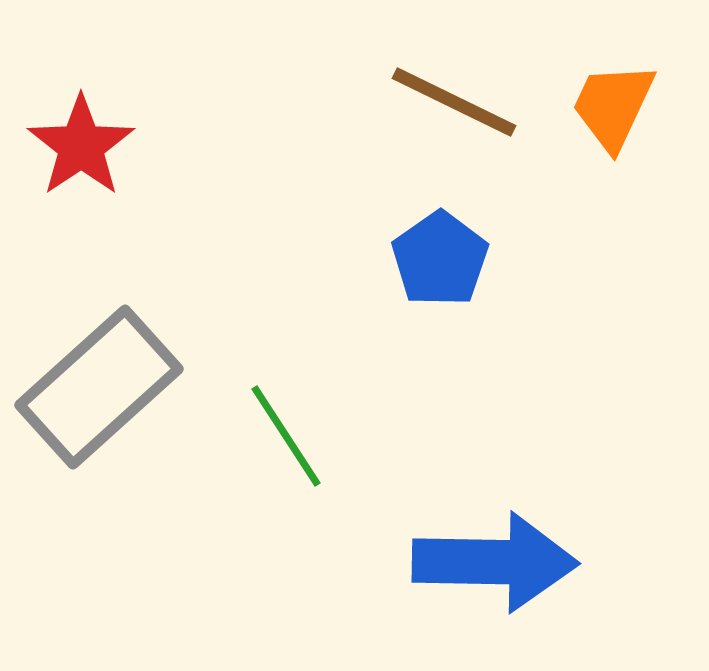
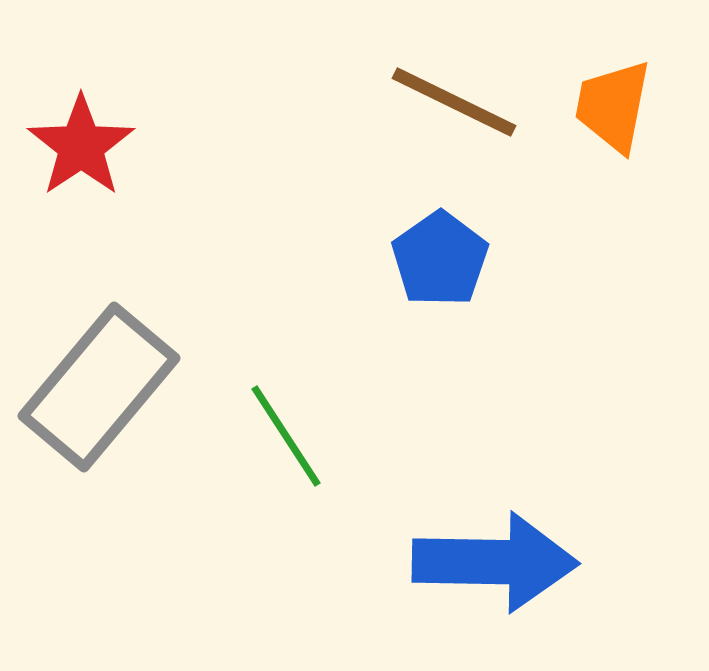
orange trapezoid: rotated 14 degrees counterclockwise
gray rectangle: rotated 8 degrees counterclockwise
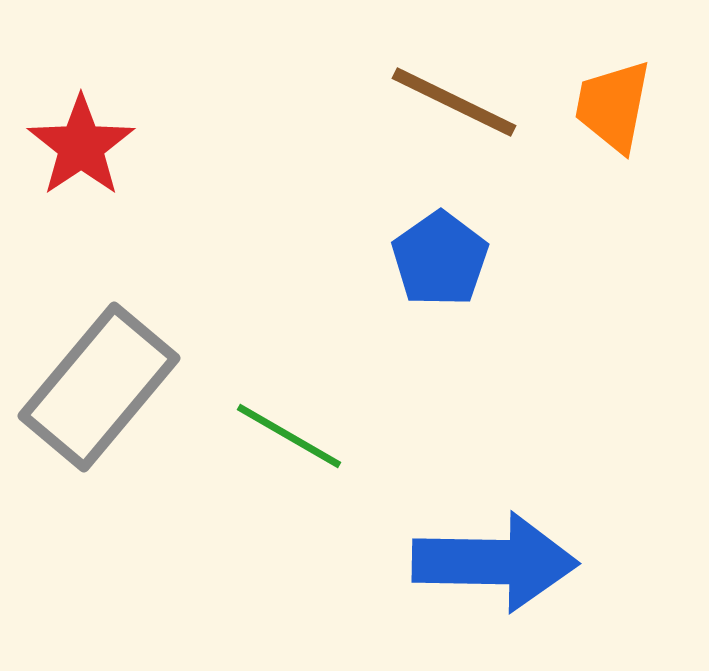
green line: moved 3 px right; rotated 27 degrees counterclockwise
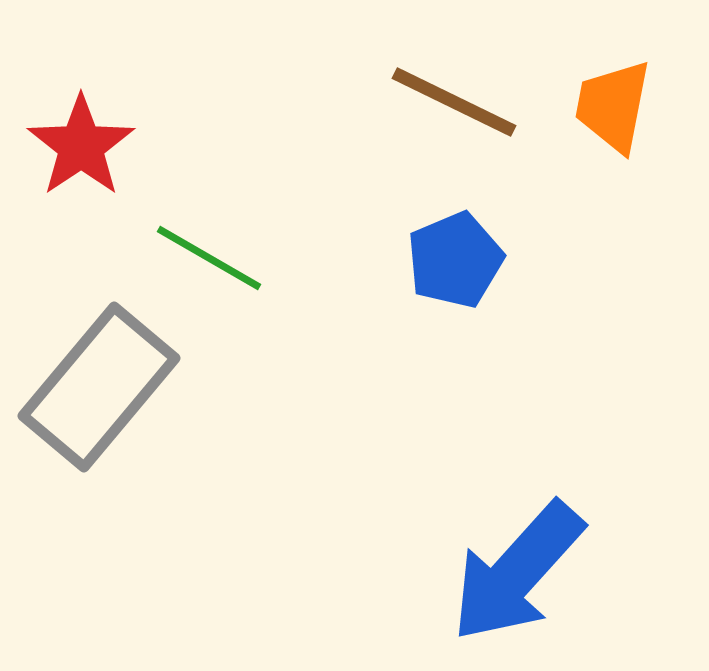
blue pentagon: moved 15 px right, 1 px down; rotated 12 degrees clockwise
green line: moved 80 px left, 178 px up
blue arrow: moved 22 px right, 10 px down; rotated 131 degrees clockwise
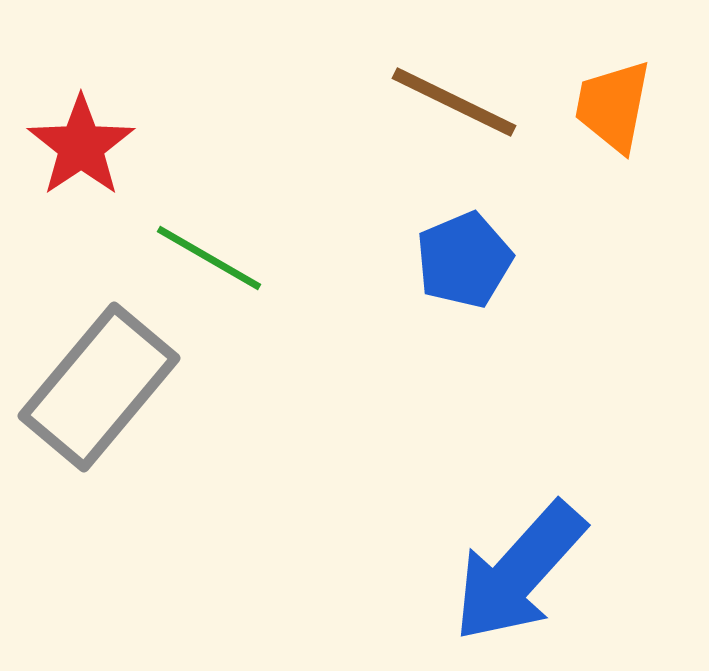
blue pentagon: moved 9 px right
blue arrow: moved 2 px right
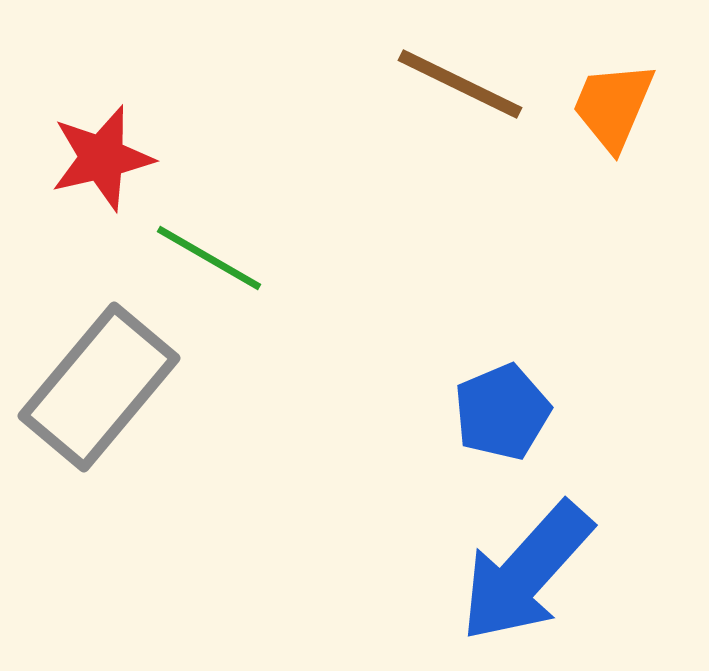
brown line: moved 6 px right, 18 px up
orange trapezoid: rotated 12 degrees clockwise
red star: moved 21 px right, 12 px down; rotated 21 degrees clockwise
blue pentagon: moved 38 px right, 152 px down
blue arrow: moved 7 px right
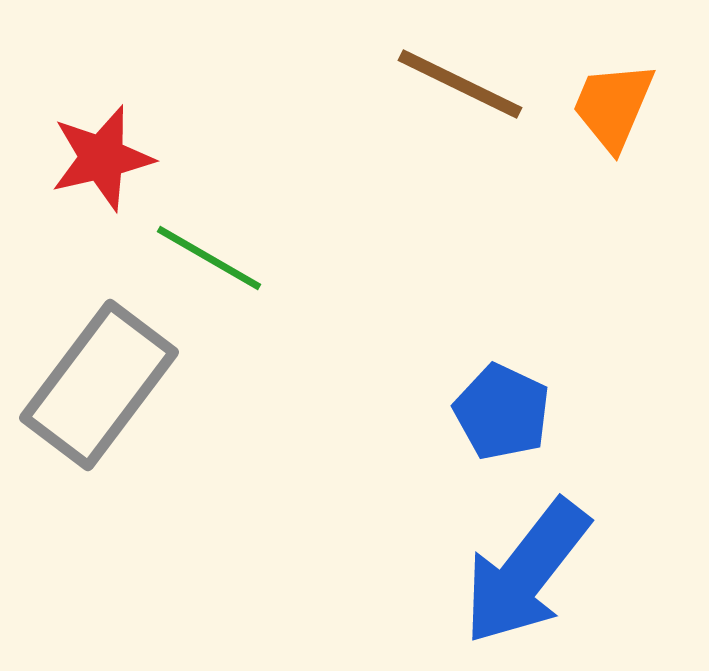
gray rectangle: moved 2 px up; rotated 3 degrees counterclockwise
blue pentagon: rotated 24 degrees counterclockwise
blue arrow: rotated 4 degrees counterclockwise
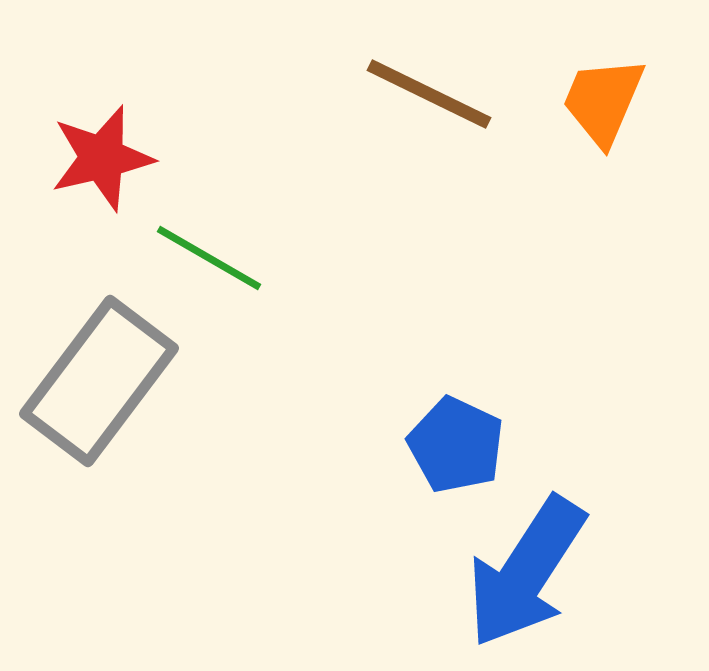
brown line: moved 31 px left, 10 px down
orange trapezoid: moved 10 px left, 5 px up
gray rectangle: moved 4 px up
blue pentagon: moved 46 px left, 33 px down
blue arrow: rotated 5 degrees counterclockwise
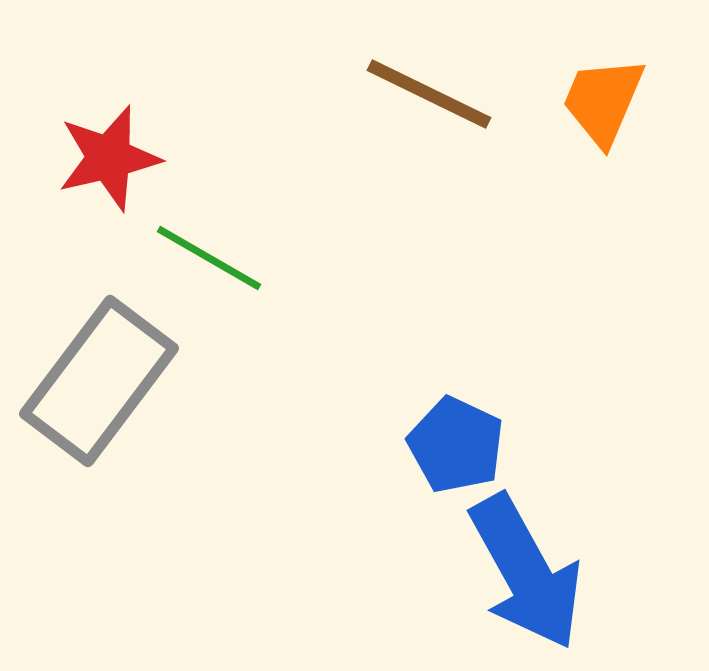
red star: moved 7 px right
blue arrow: rotated 62 degrees counterclockwise
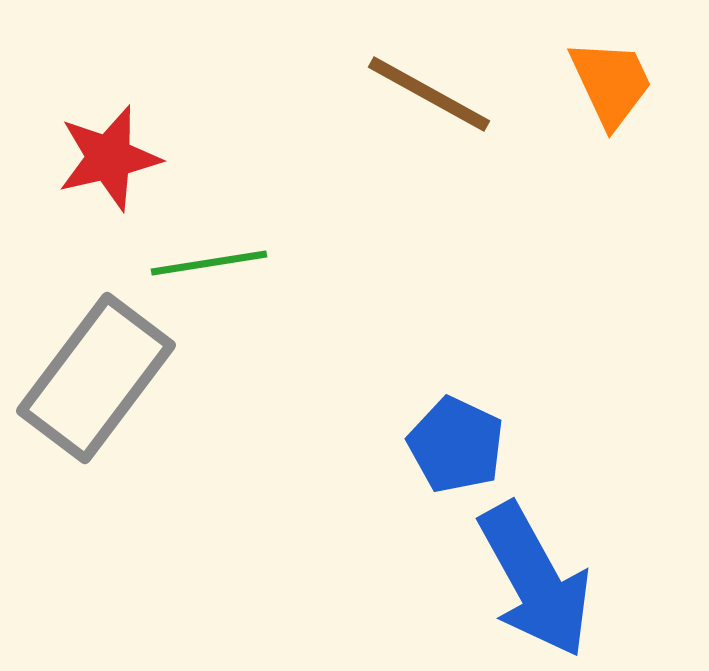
brown line: rotated 3 degrees clockwise
orange trapezoid: moved 8 px right, 18 px up; rotated 132 degrees clockwise
green line: moved 5 px down; rotated 39 degrees counterclockwise
gray rectangle: moved 3 px left, 3 px up
blue arrow: moved 9 px right, 8 px down
